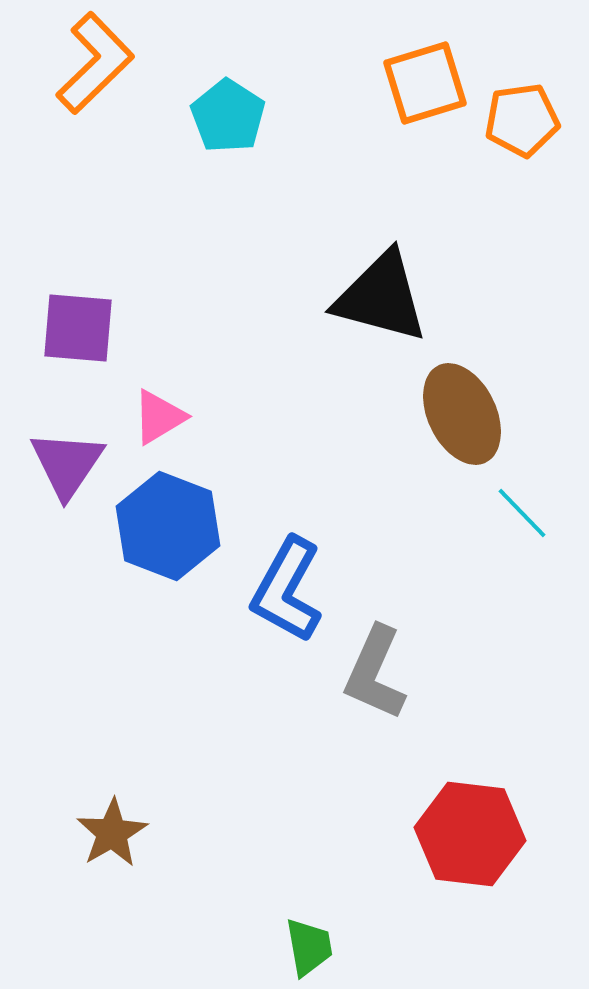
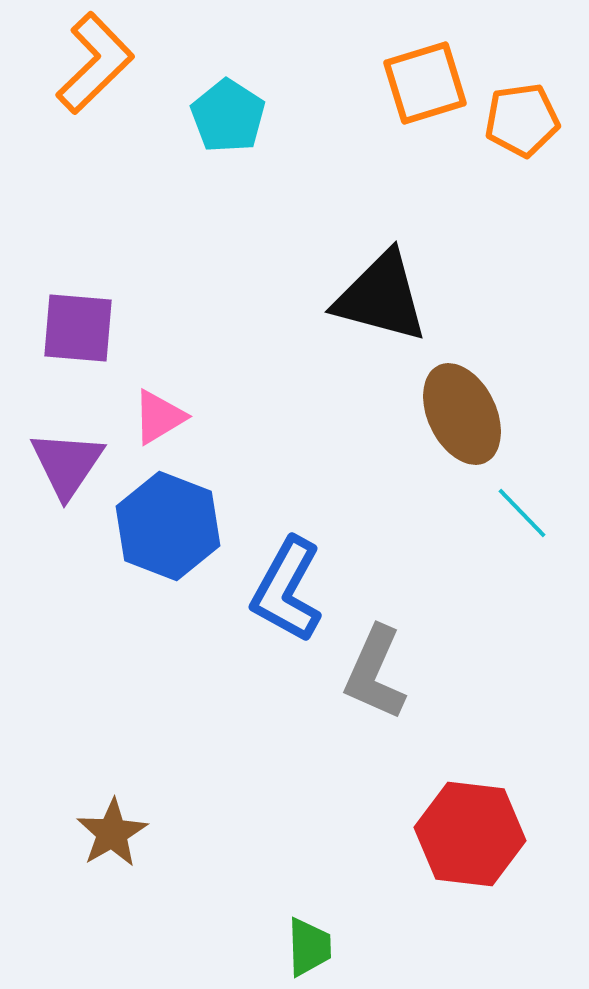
green trapezoid: rotated 8 degrees clockwise
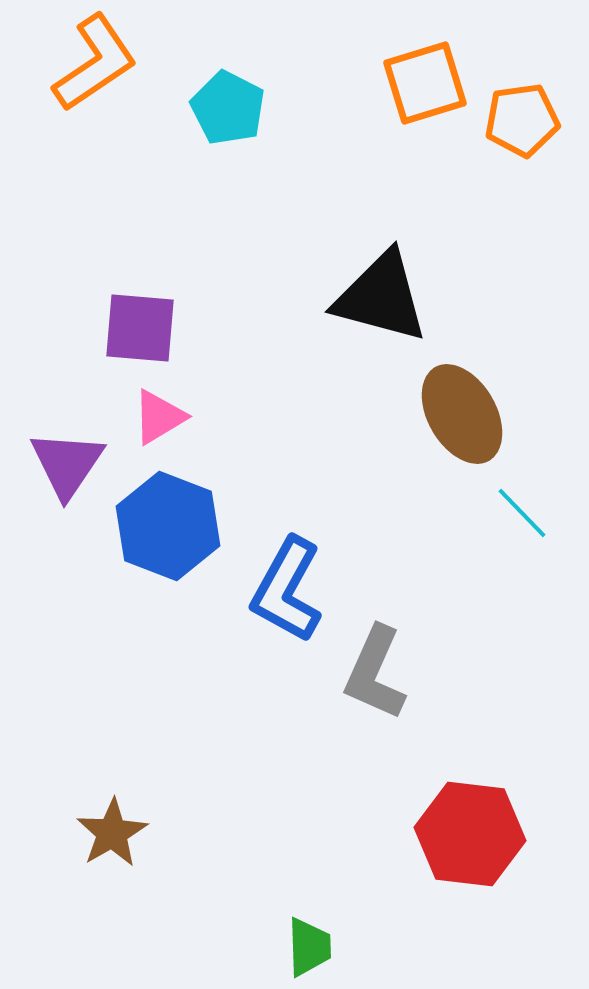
orange L-shape: rotated 10 degrees clockwise
cyan pentagon: moved 8 px up; rotated 6 degrees counterclockwise
purple square: moved 62 px right
brown ellipse: rotated 4 degrees counterclockwise
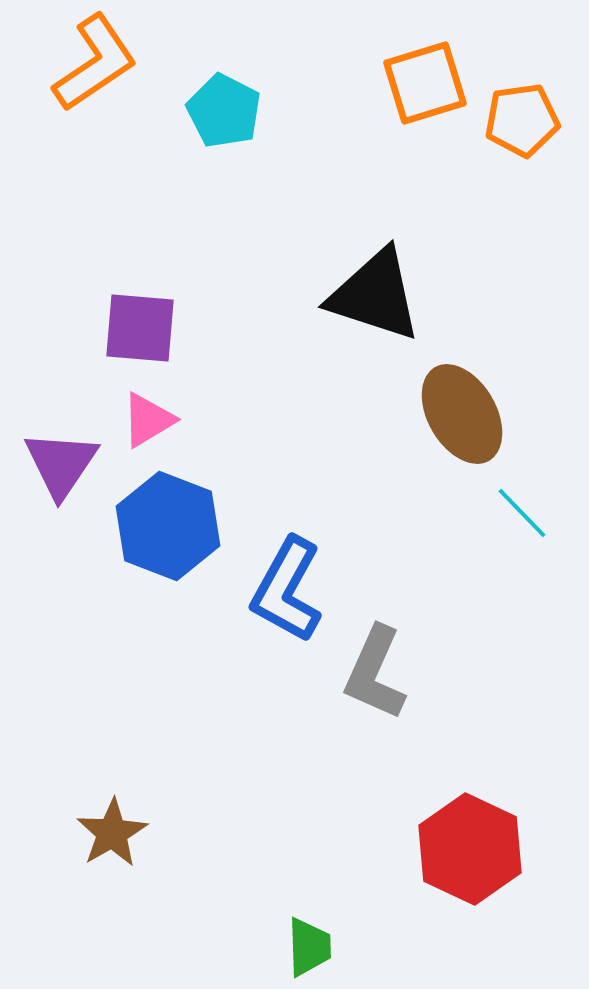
cyan pentagon: moved 4 px left, 3 px down
black triangle: moved 6 px left, 2 px up; rotated 3 degrees clockwise
pink triangle: moved 11 px left, 3 px down
purple triangle: moved 6 px left
red hexagon: moved 15 px down; rotated 18 degrees clockwise
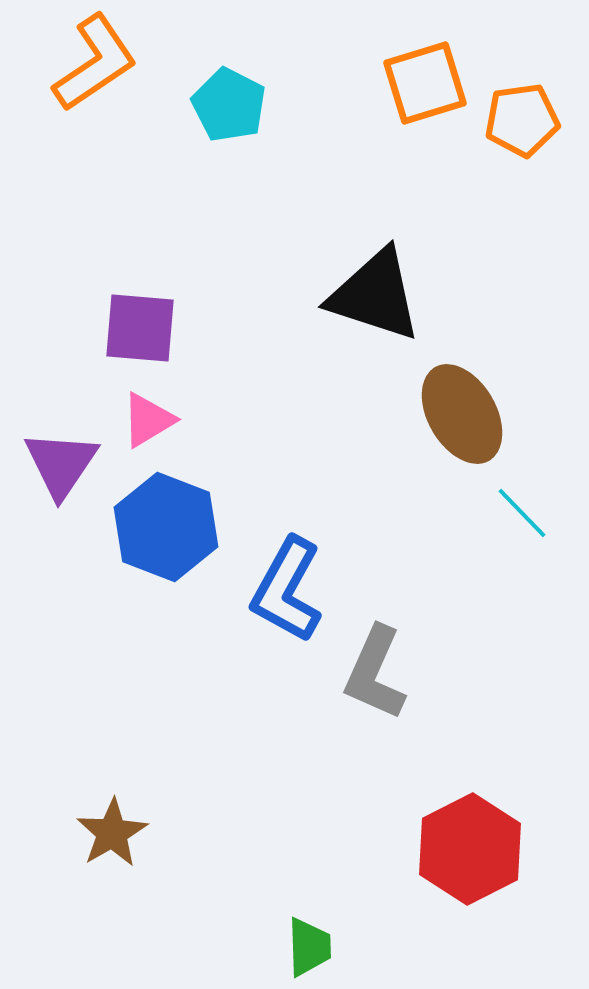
cyan pentagon: moved 5 px right, 6 px up
blue hexagon: moved 2 px left, 1 px down
red hexagon: rotated 8 degrees clockwise
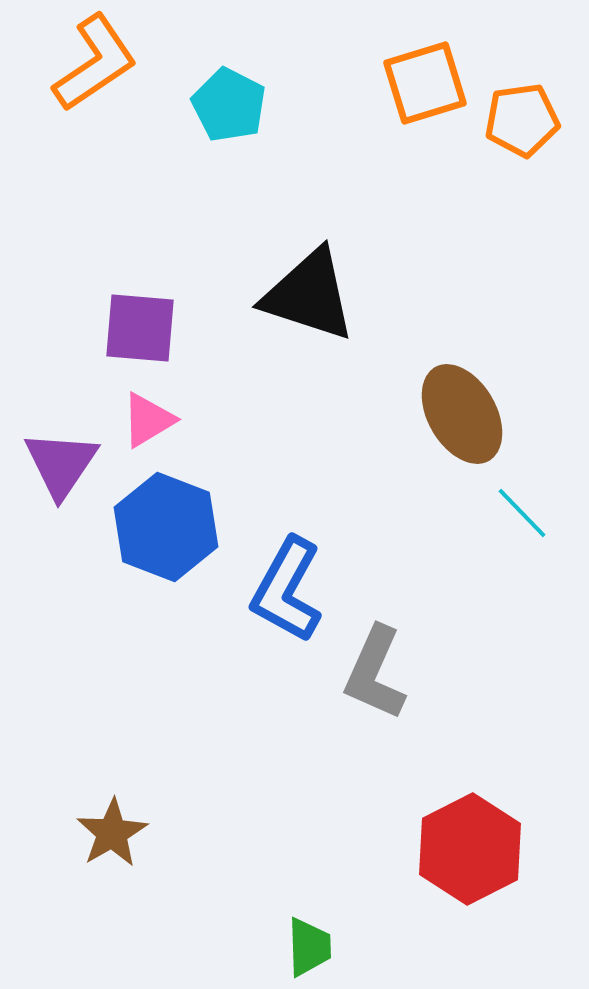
black triangle: moved 66 px left
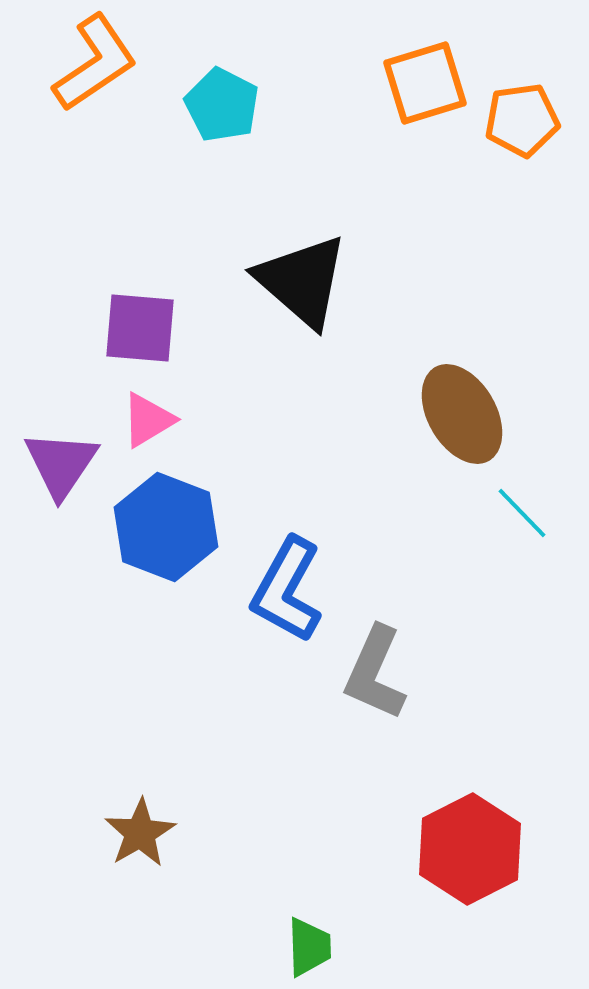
cyan pentagon: moved 7 px left
black triangle: moved 7 px left, 14 px up; rotated 23 degrees clockwise
brown star: moved 28 px right
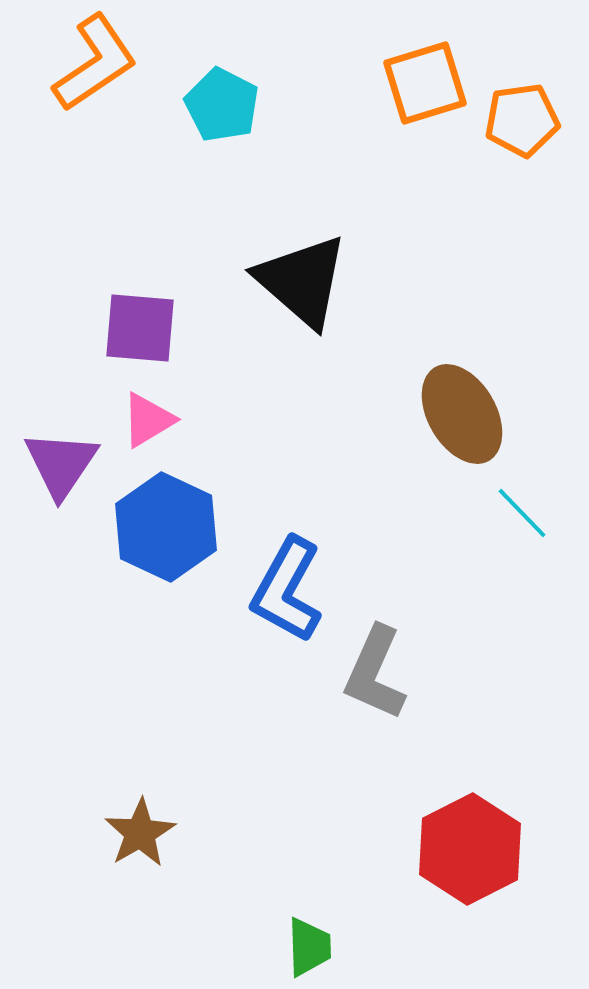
blue hexagon: rotated 4 degrees clockwise
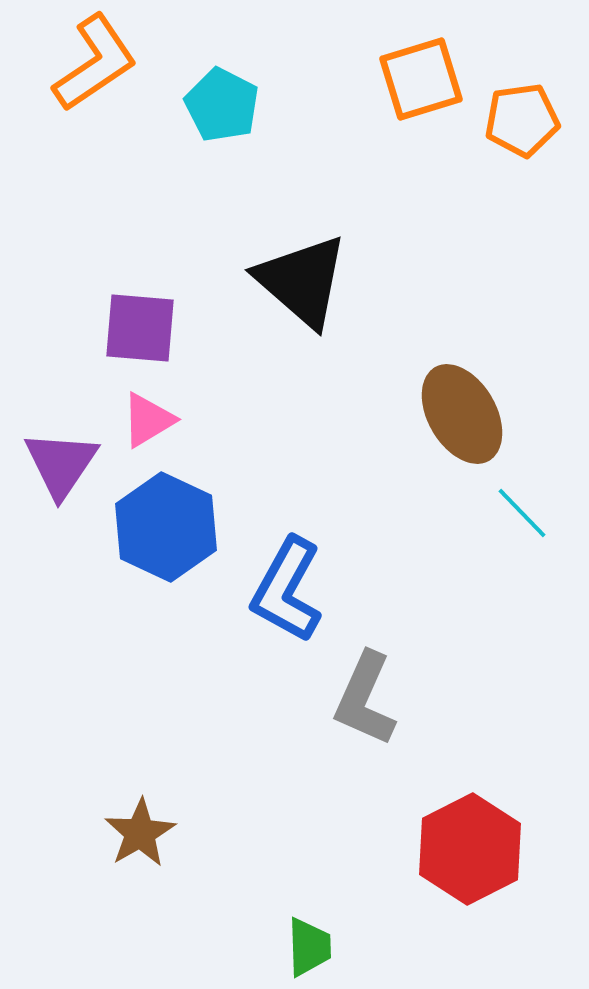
orange square: moved 4 px left, 4 px up
gray L-shape: moved 10 px left, 26 px down
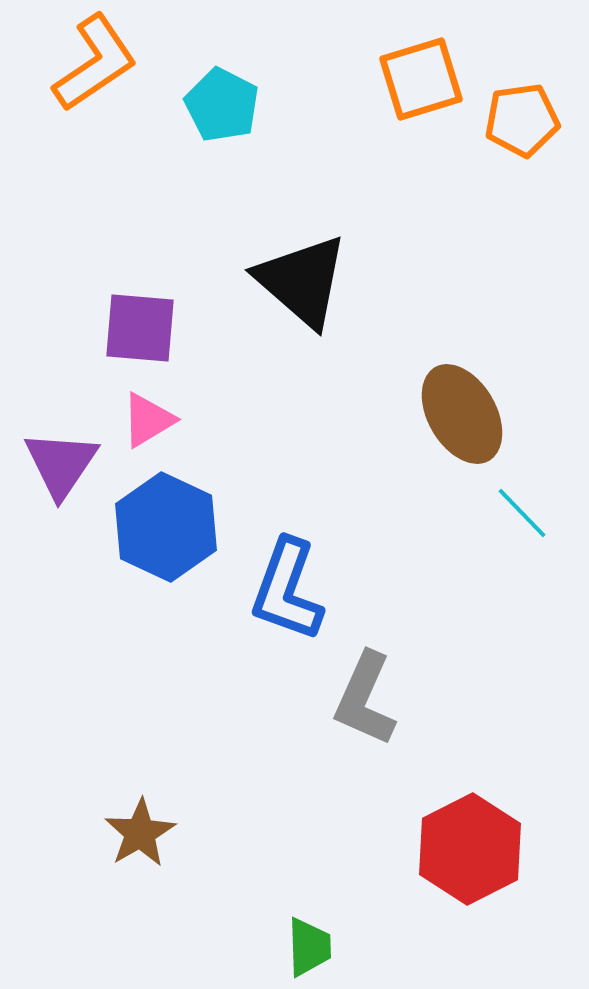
blue L-shape: rotated 9 degrees counterclockwise
